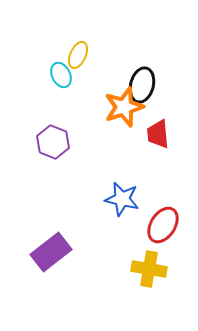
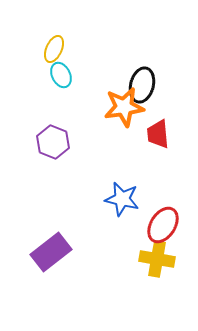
yellow ellipse: moved 24 px left, 6 px up
orange star: rotated 9 degrees clockwise
yellow cross: moved 8 px right, 10 px up
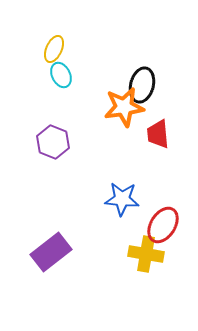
blue star: rotated 8 degrees counterclockwise
yellow cross: moved 11 px left, 5 px up
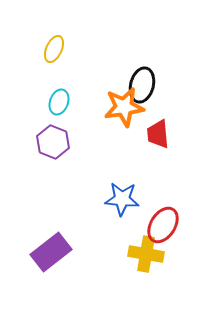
cyan ellipse: moved 2 px left, 27 px down; rotated 45 degrees clockwise
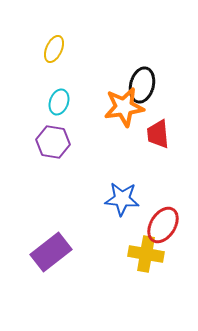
purple hexagon: rotated 12 degrees counterclockwise
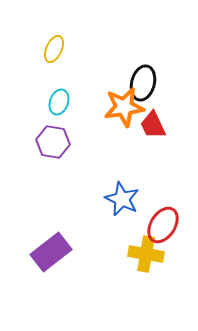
black ellipse: moved 1 px right, 2 px up
red trapezoid: moved 5 px left, 9 px up; rotated 20 degrees counterclockwise
blue star: rotated 20 degrees clockwise
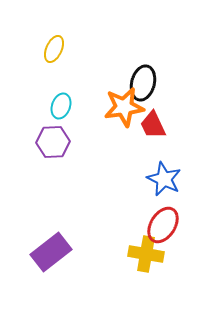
cyan ellipse: moved 2 px right, 4 px down
purple hexagon: rotated 12 degrees counterclockwise
blue star: moved 42 px right, 20 px up
